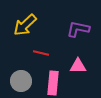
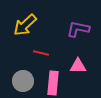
gray circle: moved 2 px right
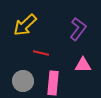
purple L-shape: rotated 115 degrees clockwise
pink triangle: moved 5 px right, 1 px up
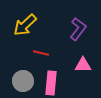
pink rectangle: moved 2 px left
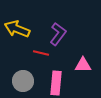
yellow arrow: moved 8 px left, 4 px down; rotated 65 degrees clockwise
purple L-shape: moved 20 px left, 5 px down
pink rectangle: moved 5 px right
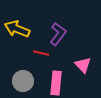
pink triangle: rotated 48 degrees clockwise
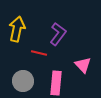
yellow arrow: rotated 80 degrees clockwise
red line: moved 2 px left
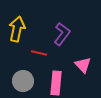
purple L-shape: moved 4 px right
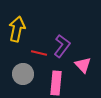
purple L-shape: moved 12 px down
gray circle: moved 7 px up
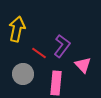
red line: rotated 21 degrees clockwise
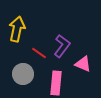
pink triangle: moved 1 px up; rotated 24 degrees counterclockwise
